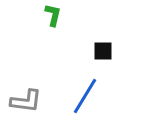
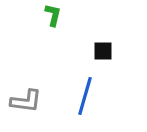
blue line: rotated 15 degrees counterclockwise
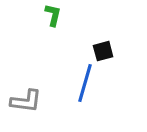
black square: rotated 15 degrees counterclockwise
blue line: moved 13 px up
